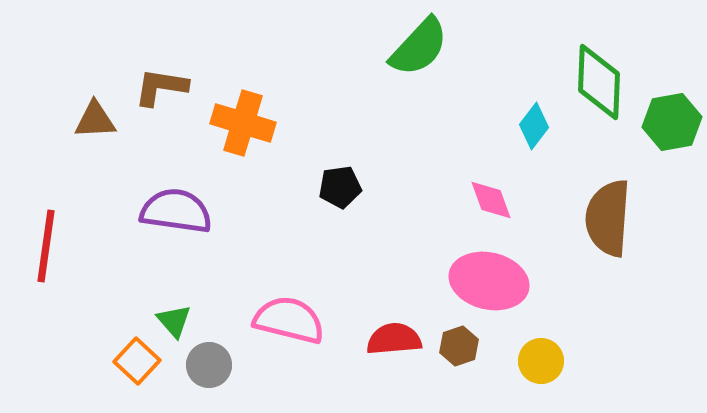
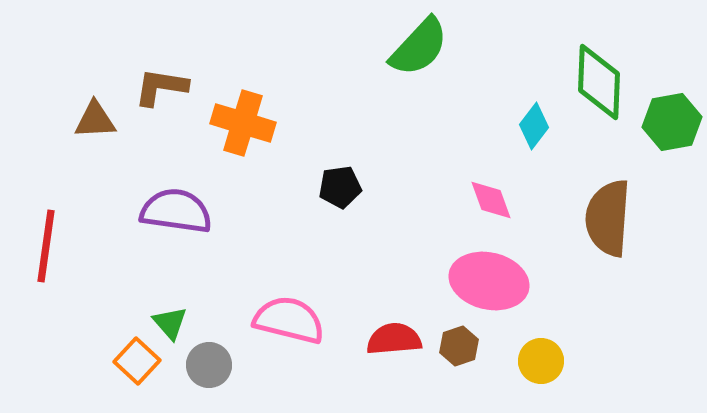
green triangle: moved 4 px left, 2 px down
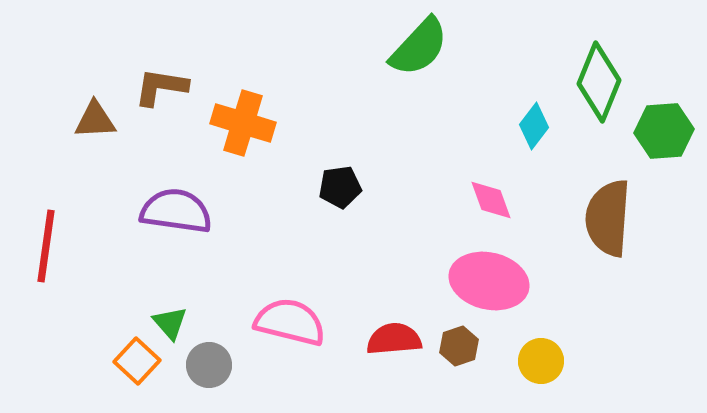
green diamond: rotated 20 degrees clockwise
green hexagon: moved 8 px left, 9 px down; rotated 6 degrees clockwise
pink semicircle: moved 1 px right, 2 px down
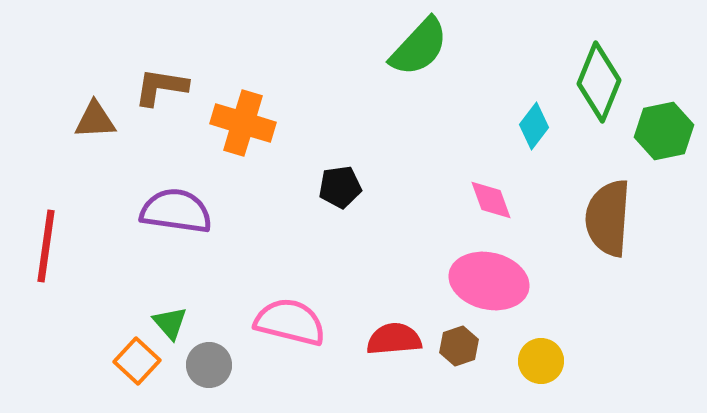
green hexagon: rotated 8 degrees counterclockwise
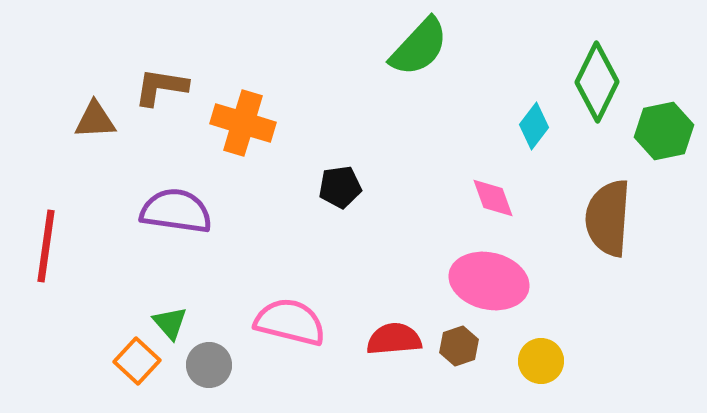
green diamond: moved 2 px left; rotated 4 degrees clockwise
pink diamond: moved 2 px right, 2 px up
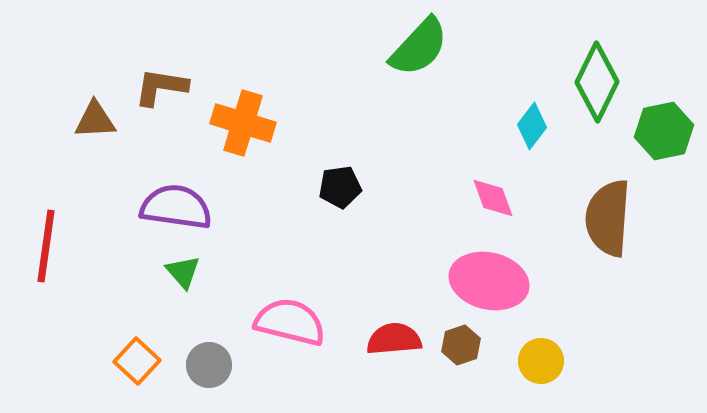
cyan diamond: moved 2 px left
purple semicircle: moved 4 px up
green triangle: moved 13 px right, 51 px up
brown hexagon: moved 2 px right, 1 px up
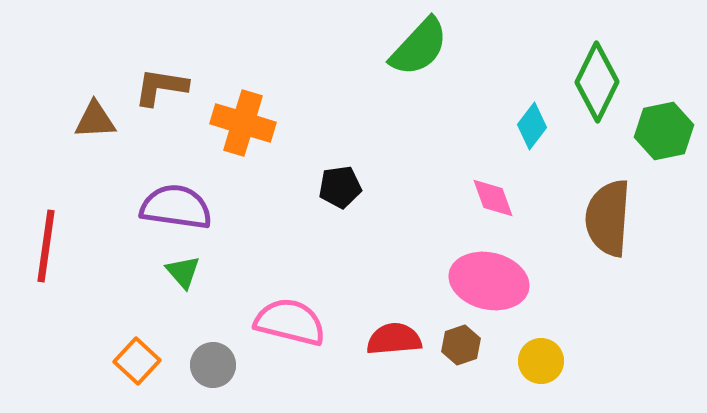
gray circle: moved 4 px right
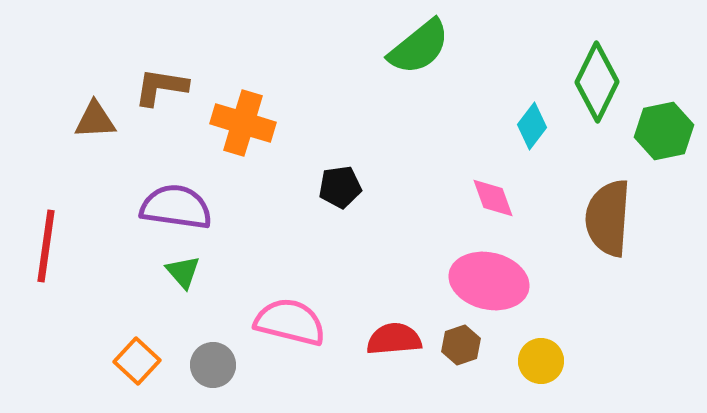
green semicircle: rotated 8 degrees clockwise
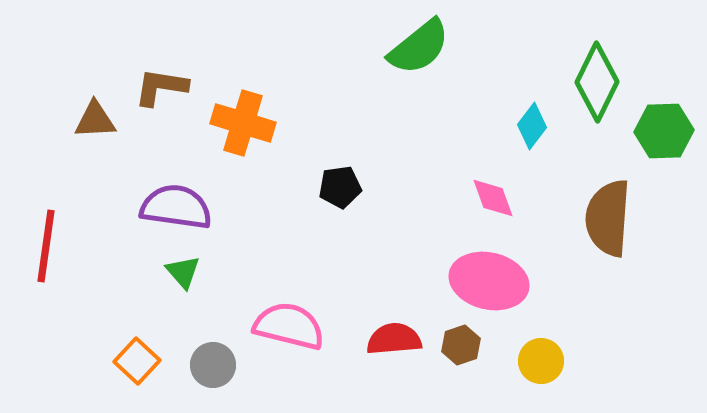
green hexagon: rotated 10 degrees clockwise
pink semicircle: moved 1 px left, 4 px down
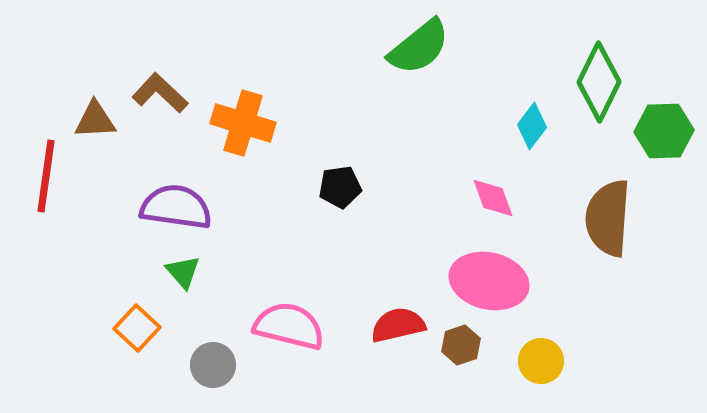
green diamond: moved 2 px right
brown L-shape: moved 1 px left, 6 px down; rotated 34 degrees clockwise
red line: moved 70 px up
red semicircle: moved 4 px right, 14 px up; rotated 8 degrees counterclockwise
orange square: moved 33 px up
